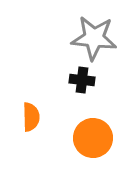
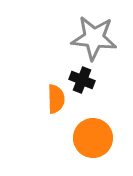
black cross: rotated 15 degrees clockwise
orange semicircle: moved 25 px right, 18 px up
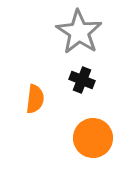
gray star: moved 15 px left, 6 px up; rotated 27 degrees clockwise
orange semicircle: moved 21 px left; rotated 8 degrees clockwise
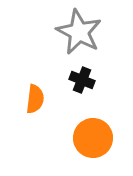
gray star: rotated 6 degrees counterclockwise
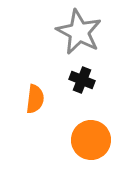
orange circle: moved 2 px left, 2 px down
